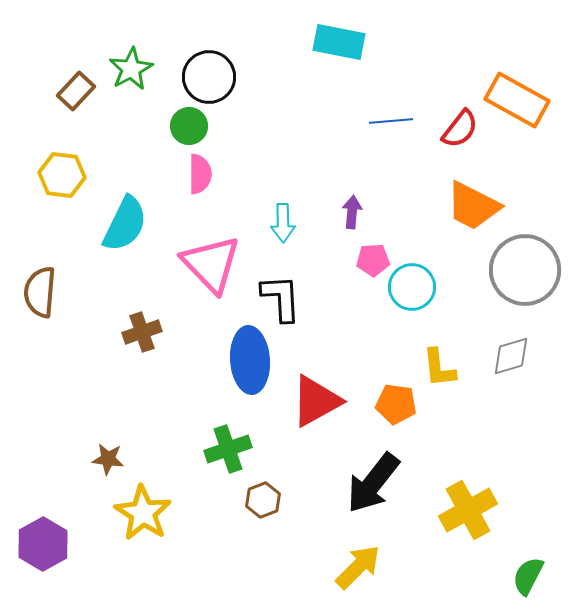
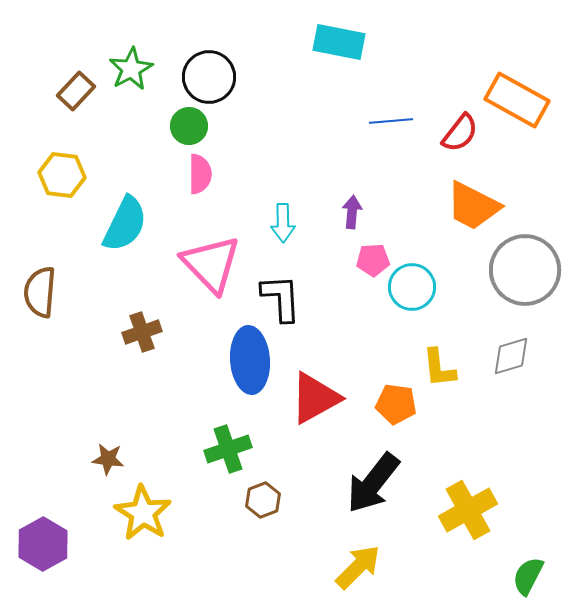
red semicircle: moved 4 px down
red triangle: moved 1 px left, 3 px up
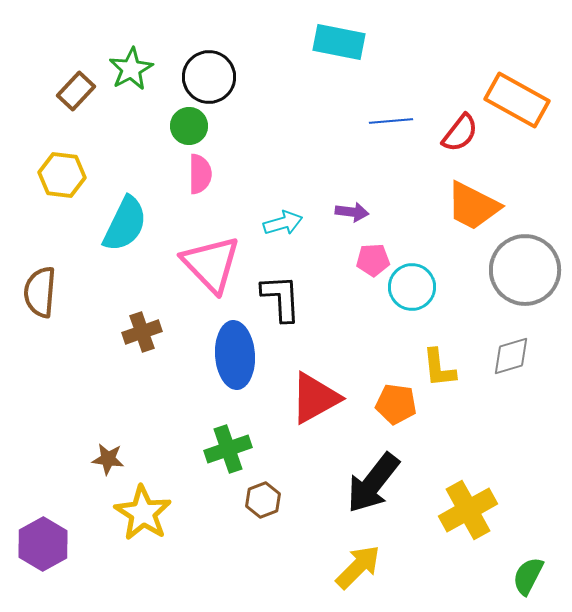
purple arrow: rotated 92 degrees clockwise
cyan arrow: rotated 105 degrees counterclockwise
blue ellipse: moved 15 px left, 5 px up
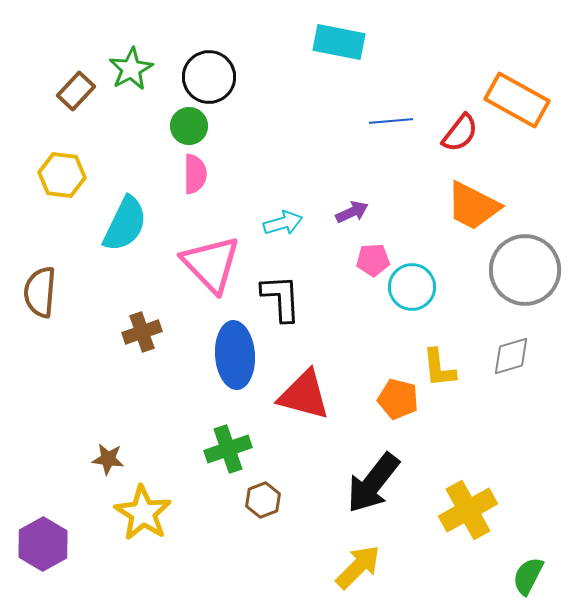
pink semicircle: moved 5 px left
purple arrow: rotated 32 degrees counterclockwise
red triangle: moved 11 px left, 3 px up; rotated 44 degrees clockwise
orange pentagon: moved 2 px right, 5 px up; rotated 6 degrees clockwise
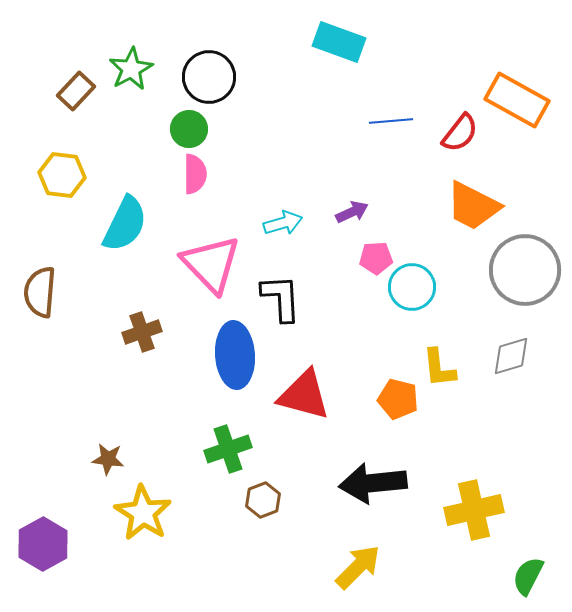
cyan rectangle: rotated 9 degrees clockwise
green circle: moved 3 px down
pink pentagon: moved 3 px right, 2 px up
black arrow: rotated 46 degrees clockwise
yellow cross: moved 6 px right; rotated 16 degrees clockwise
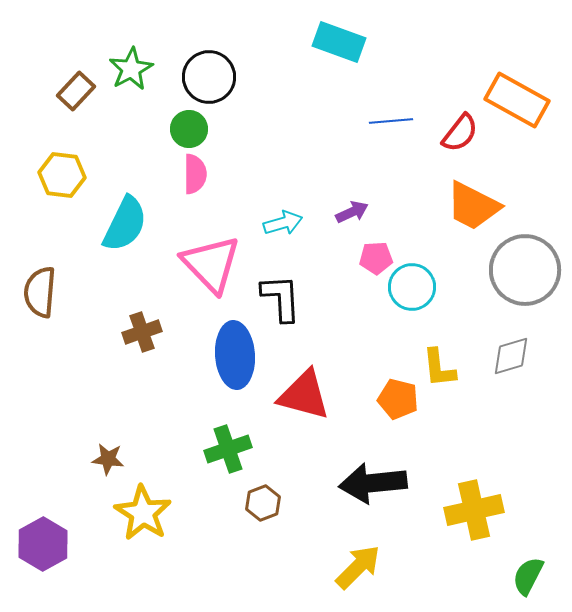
brown hexagon: moved 3 px down
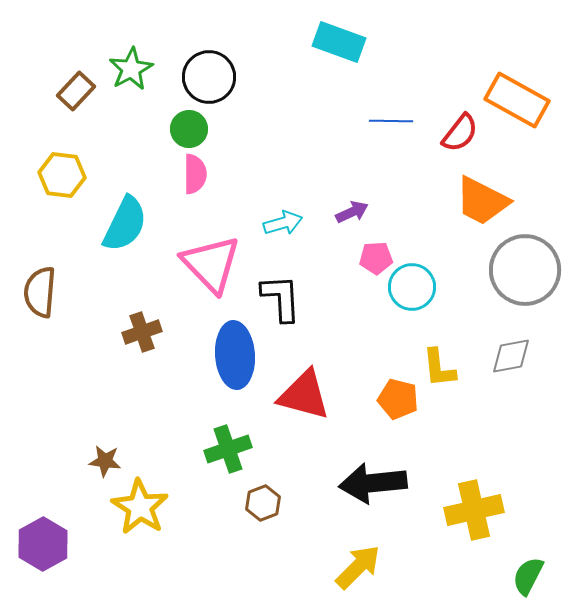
blue line: rotated 6 degrees clockwise
orange trapezoid: moved 9 px right, 5 px up
gray diamond: rotated 6 degrees clockwise
brown star: moved 3 px left, 2 px down
yellow star: moved 3 px left, 6 px up
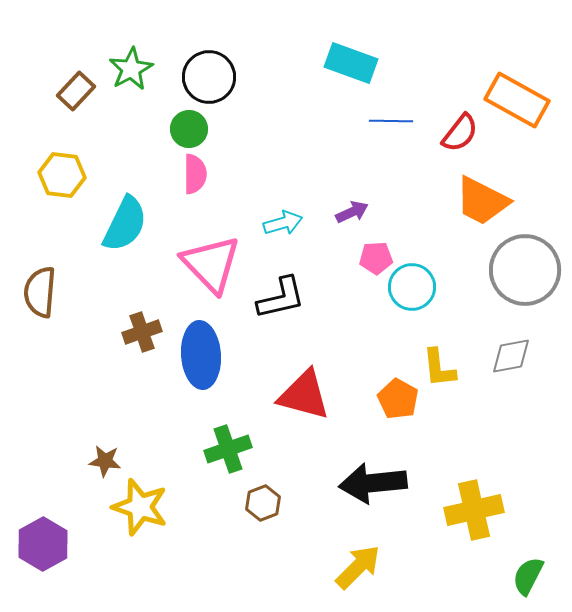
cyan rectangle: moved 12 px right, 21 px down
black L-shape: rotated 80 degrees clockwise
blue ellipse: moved 34 px left
orange pentagon: rotated 15 degrees clockwise
yellow star: rotated 14 degrees counterclockwise
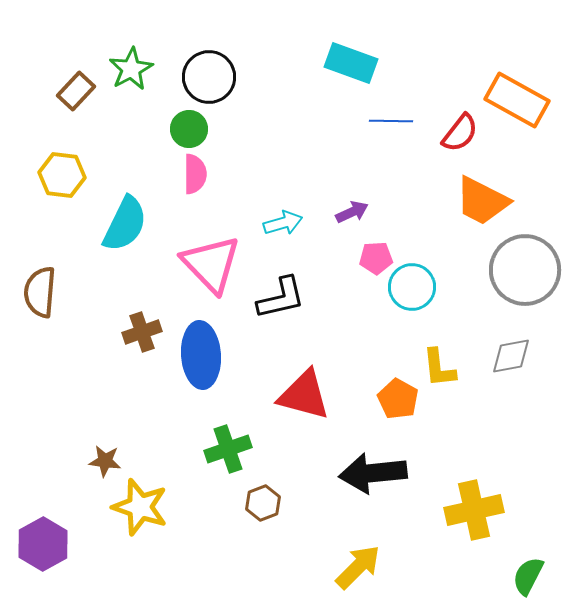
black arrow: moved 10 px up
